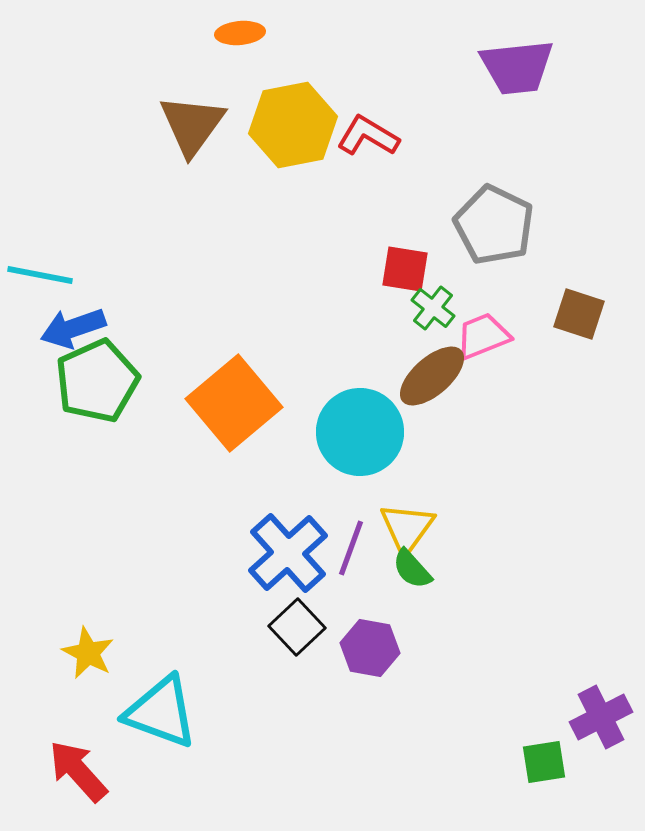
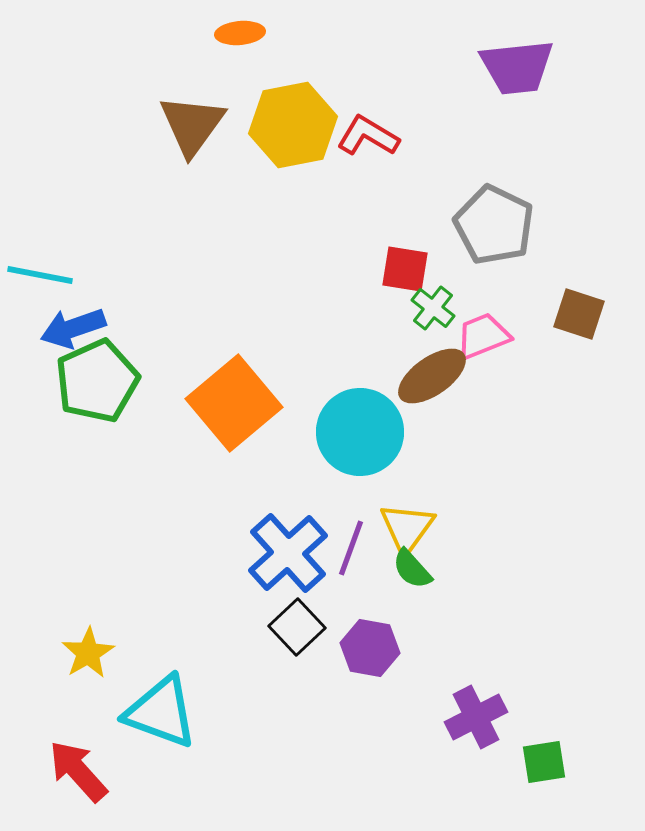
brown ellipse: rotated 6 degrees clockwise
yellow star: rotated 14 degrees clockwise
purple cross: moved 125 px left
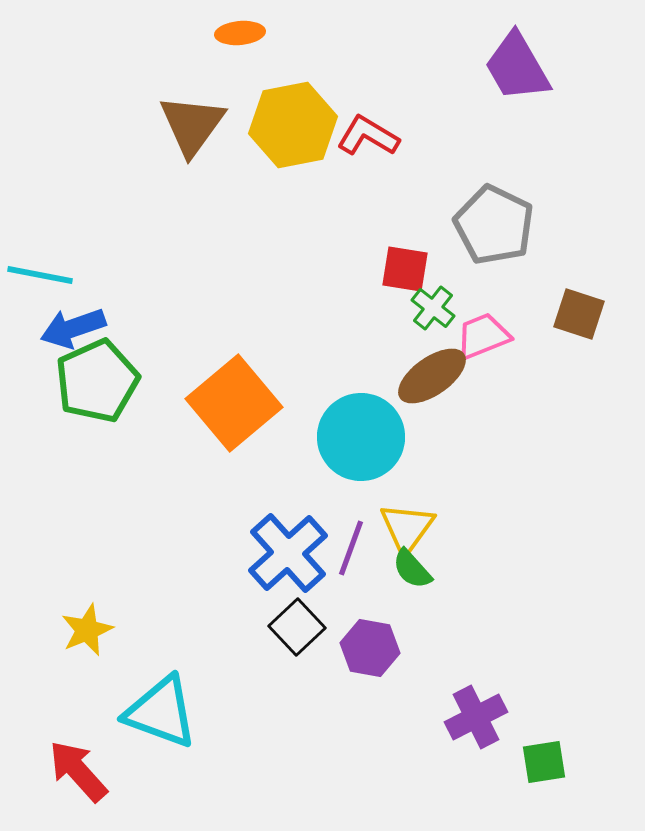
purple trapezoid: rotated 66 degrees clockwise
cyan circle: moved 1 px right, 5 px down
yellow star: moved 1 px left, 23 px up; rotated 8 degrees clockwise
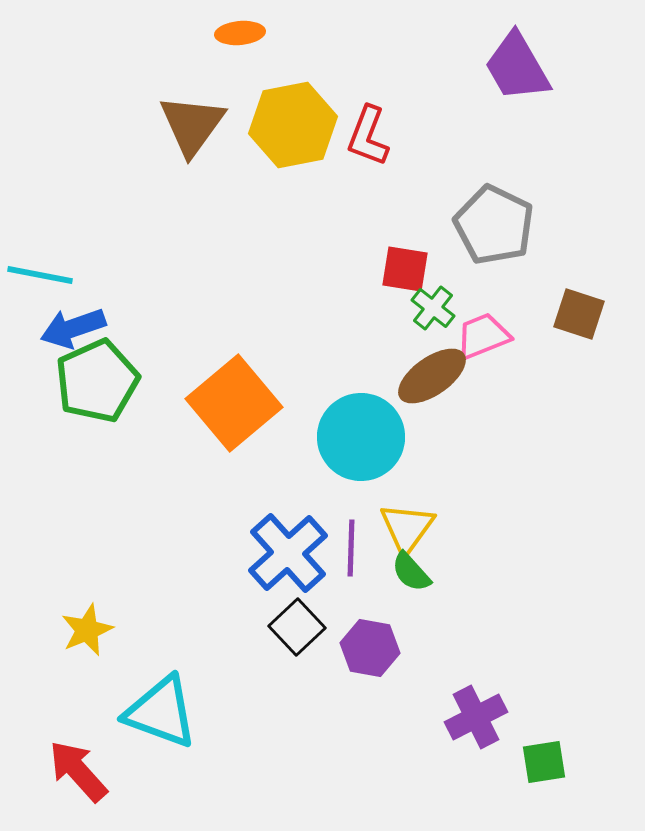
red L-shape: rotated 100 degrees counterclockwise
purple line: rotated 18 degrees counterclockwise
green semicircle: moved 1 px left, 3 px down
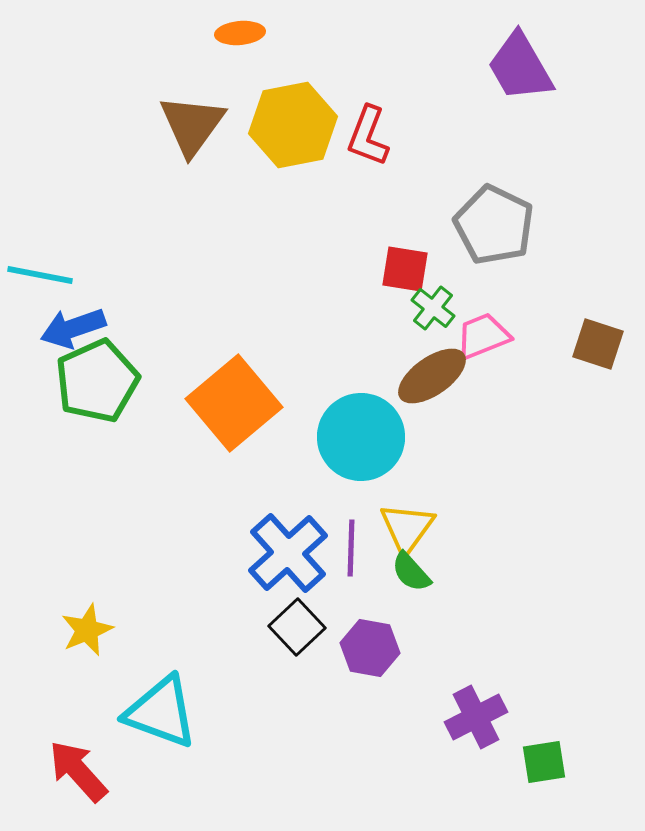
purple trapezoid: moved 3 px right
brown square: moved 19 px right, 30 px down
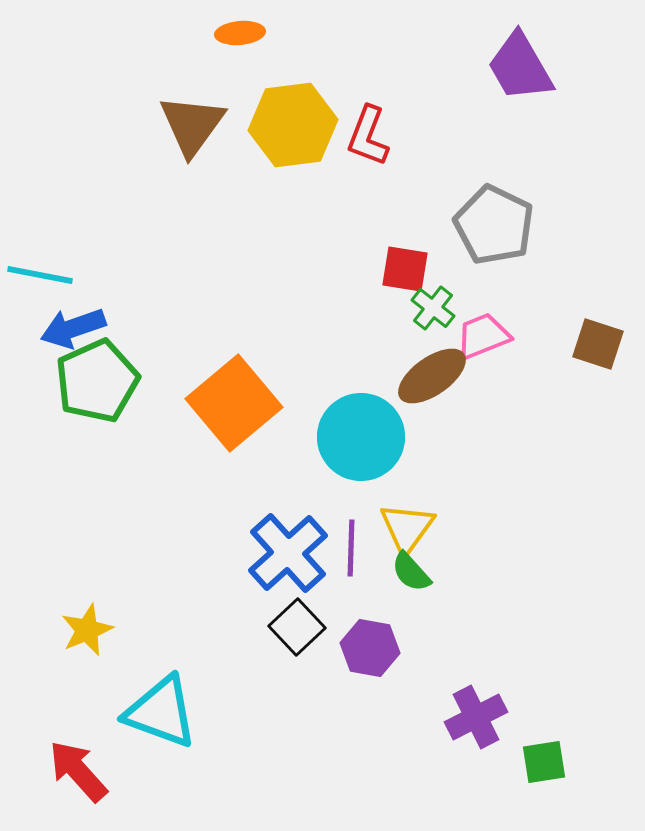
yellow hexagon: rotated 4 degrees clockwise
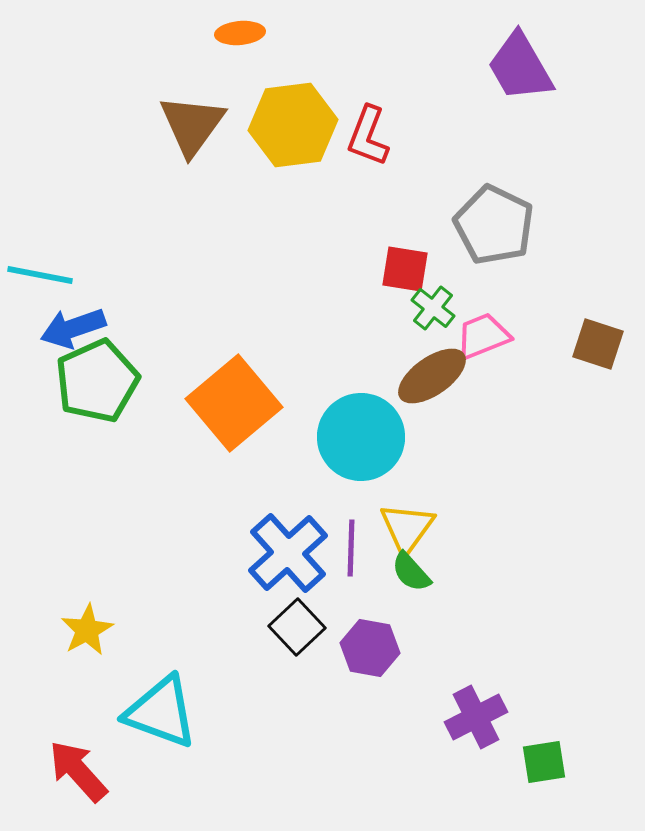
yellow star: rotated 6 degrees counterclockwise
